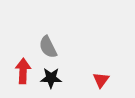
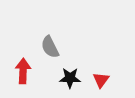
gray semicircle: moved 2 px right
black star: moved 19 px right
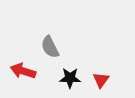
red arrow: rotated 75 degrees counterclockwise
